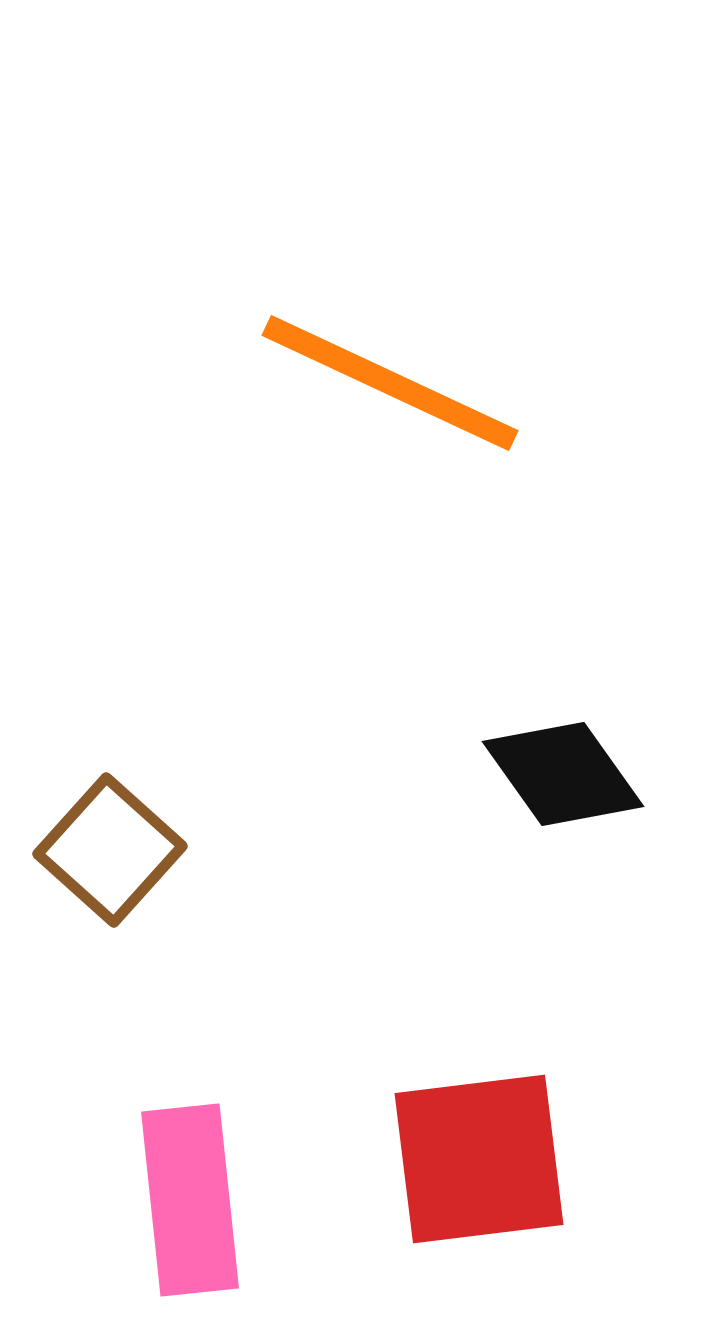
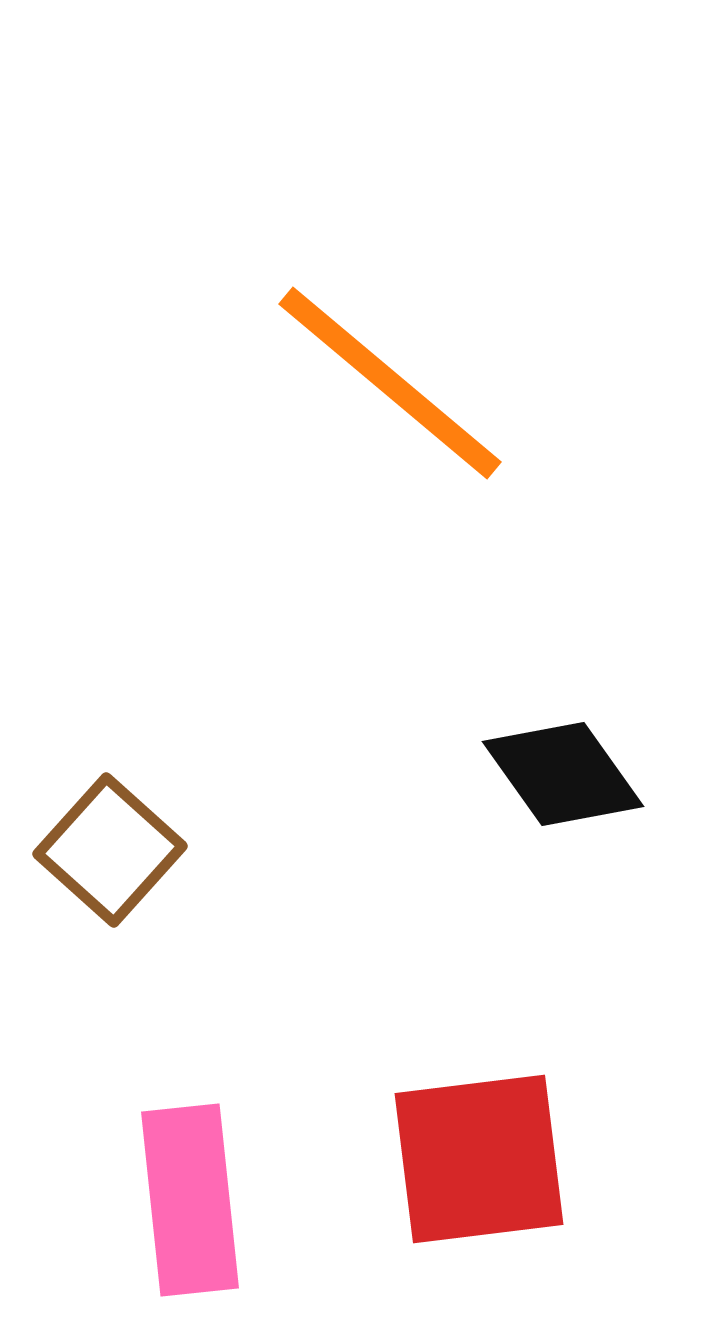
orange line: rotated 15 degrees clockwise
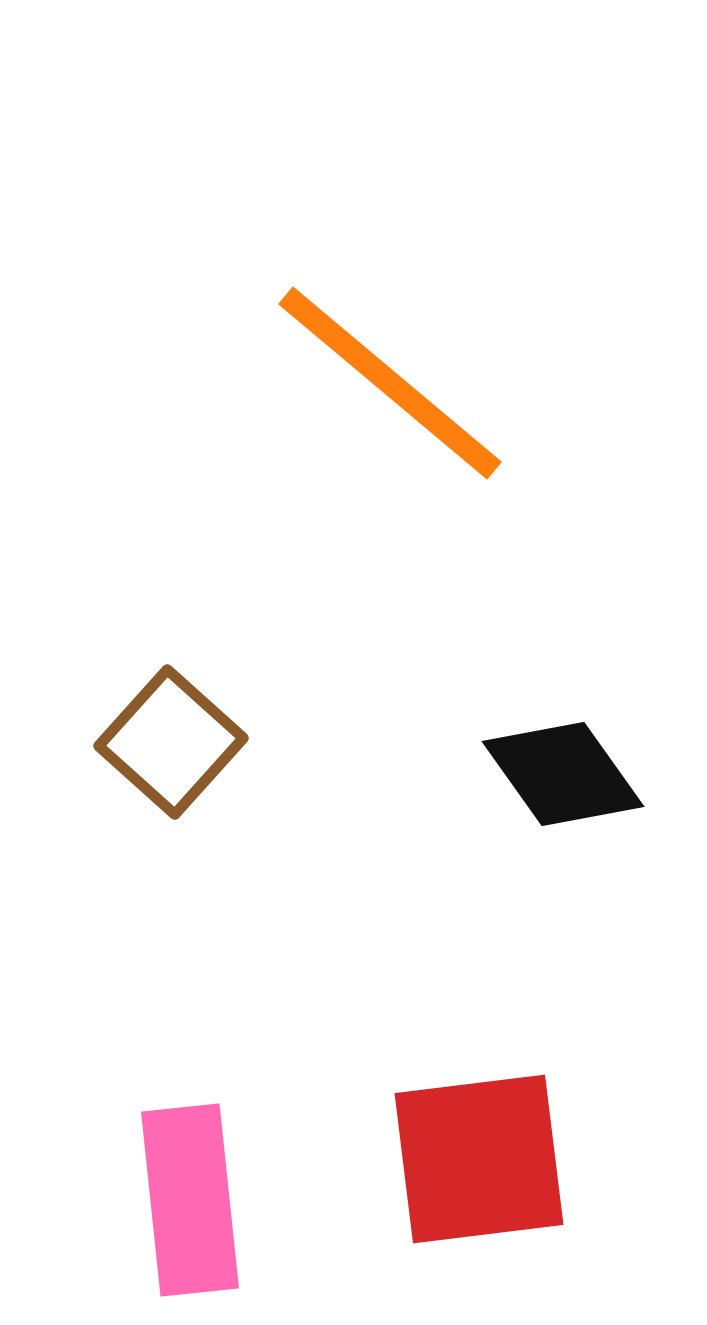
brown square: moved 61 px right, 108 px up
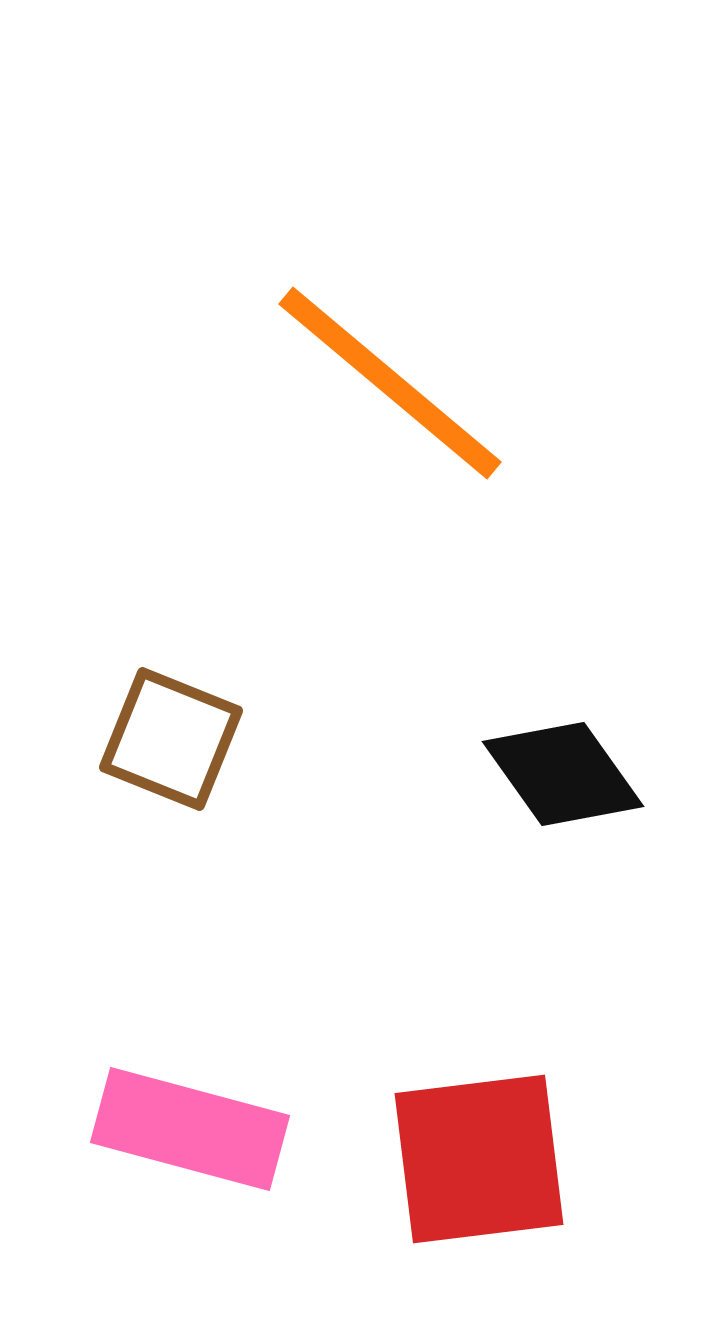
brown square: moved 3 px up; rotated 20 degrees counterclockwise
pink rectangle: moved 71 px up; rotated 69 degrees counterclockwise
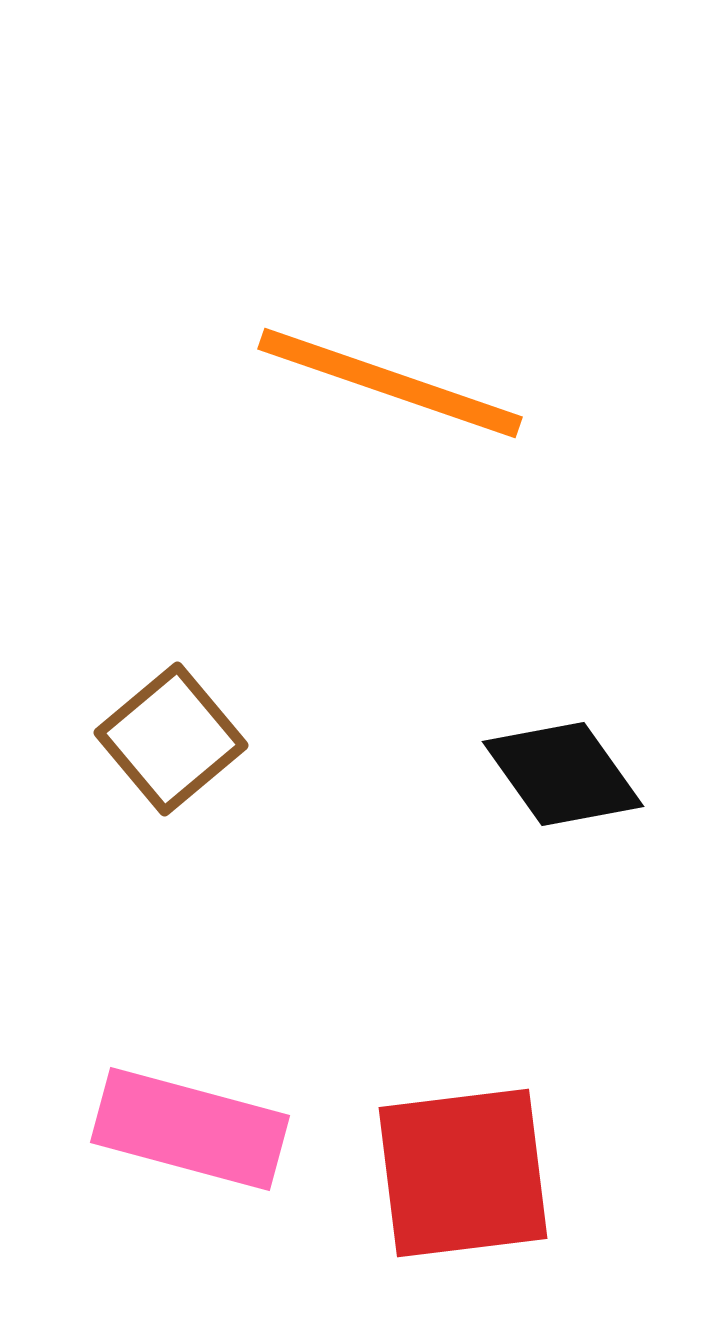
orange line: rotated 21 degrees counterclockwise
brown square: rotated 28 degrees clockwise
red square: moved 16 px left, 14 px down
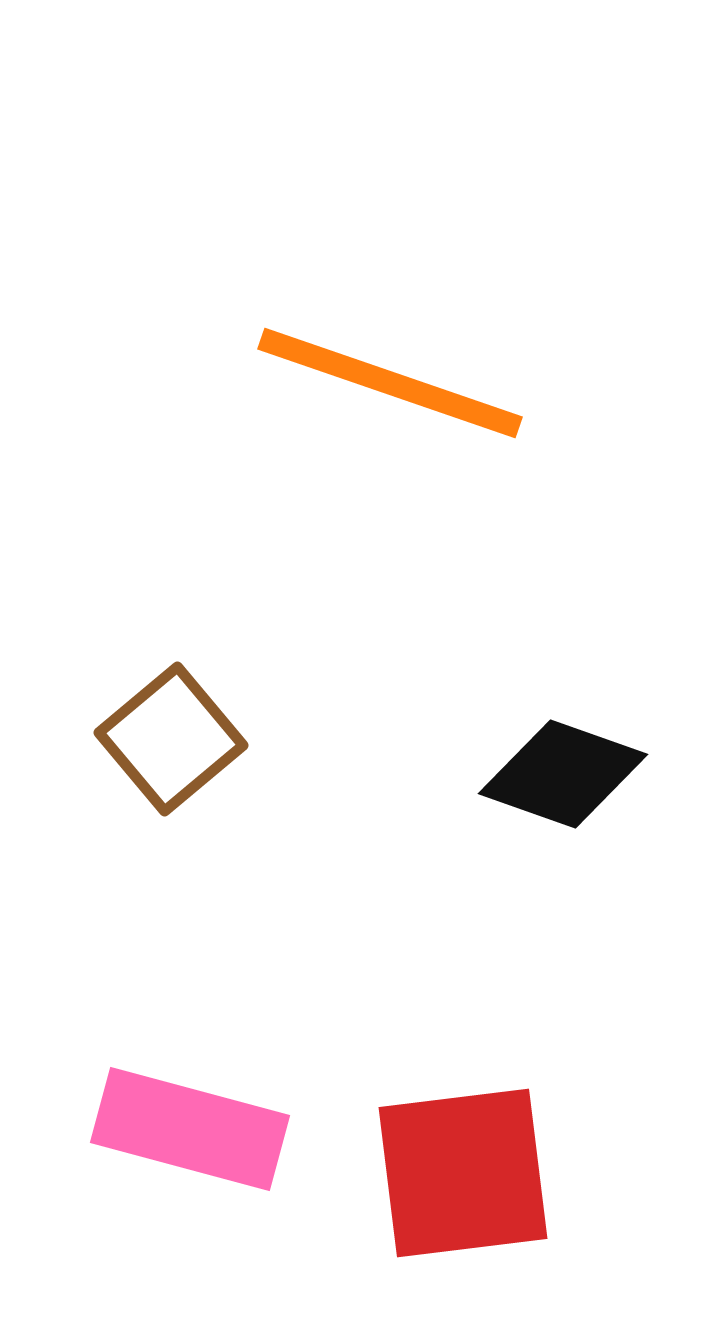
black diamond: rotated 35 degrees counterclockwise
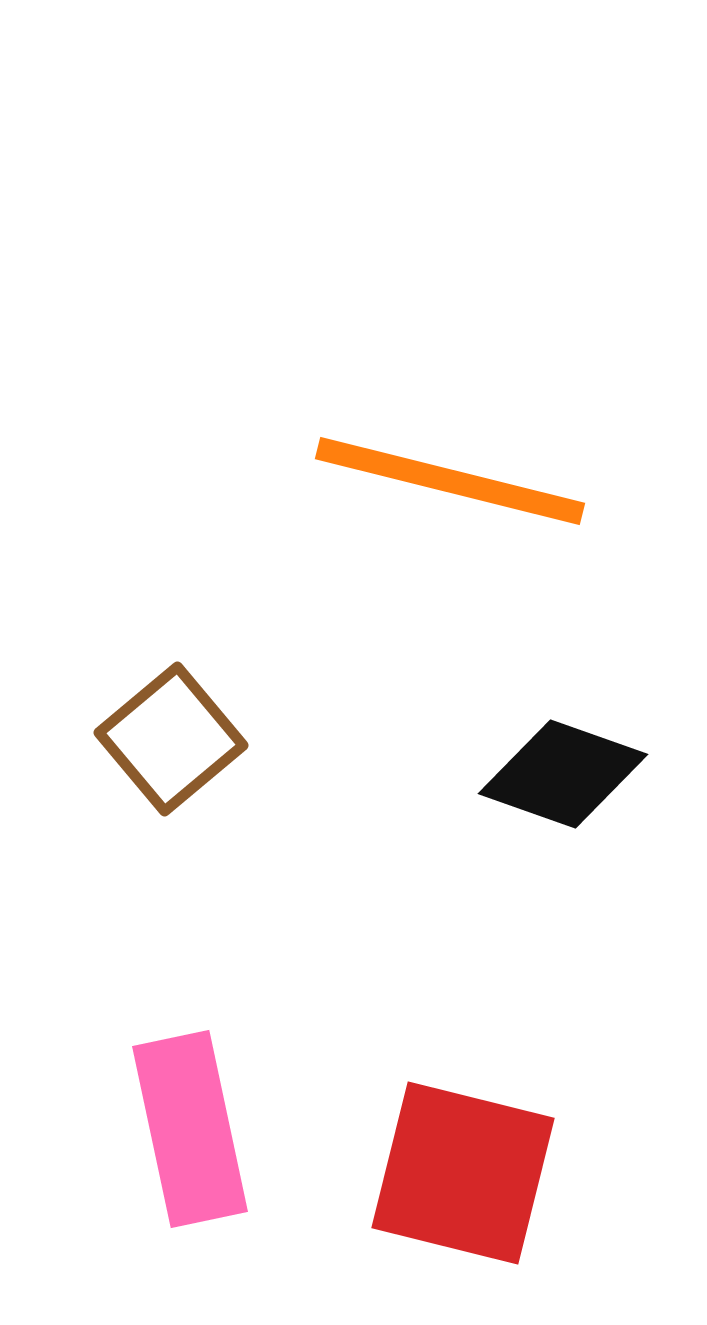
orange line: moved 60 px right, 98 px down; rotated 5 degrees counterclockwise
pink rectangle: rotated 63 degrees clockwise
red square: rotated 21 degrees clockwise
